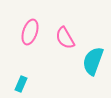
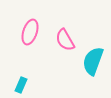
pink semicircle: moved 2 px down
cyan rectangle: moved 1 px down
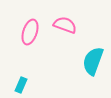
pink semicircle: moved 15 px up; rotated 140 degrees clockwise
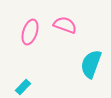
cyan semicircle: moved 2 px left, 3 px down
cyan rectangle: moved 2 px right, 2 px down; rotated 21 degrees clockwise
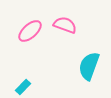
pink ellipse: moved 1 px up; rotated 30 degrees clockwise
cyan semicircle: moved 2 px left, 2 px down
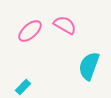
pink semicircle: rotated 10 degrees clockwise
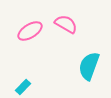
pink semicircle: moved 1 px right, 1 px up
pink ellipse: rotated 10 degrees clockwise
